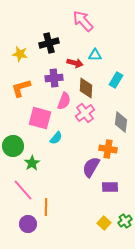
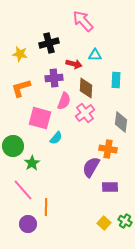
red arrow: moved 1 px left, 1 px down
cyan rectangle: rotated 28 degrees counterclockwise
green cross: rotated 24 degrees counterclockwise
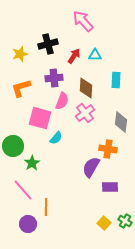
black cross: moved 1 px left, 1 px down
yellow star: rotated 28 degrees counterclockwise
red arrow: moved 8 px up; rotated 70 degrees counterclockwise
pink semicircle: moved 2 px left
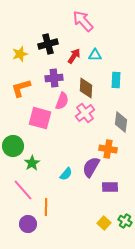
cyan semicircle: moved 10 px right, 36 px down
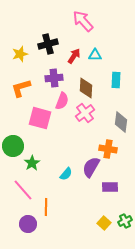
green cross: rotated 32 degrees clockwise
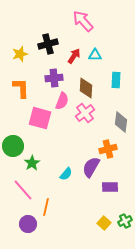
orange L-shape: rotated 105 degrees clockwise
orange cross: rotated 24 degrees counterclockwise
orange line: rotated 12 degrees clockwise
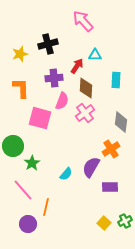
red arrow: moved 3 px right, 10 px down
orange cross: moved 3 px right; rotated 18 degrees counterclockwise
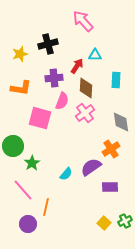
orange L-shape: rotated 100 degrees clockwise
gray diamond: rotated 15 degrees counterclockwise
purple semicircle: rotated 25 degrees clockwise
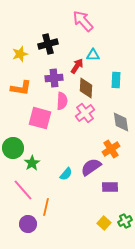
cyan triangle: moved 2 px left
pink semicircle: rotated 18 degrees counterclockwise
green circle: moved 2 px down
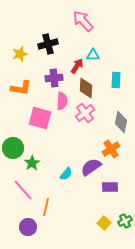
gray diamond: rotated 20 degrees clockwise
purple circle: moved 3 px down
